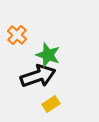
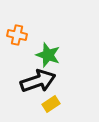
orange cross: rotated 30 degrees counterclockwise
black arrow: moved 5 px down
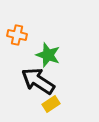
black arrow: rotated 128 degrees counterclockwise
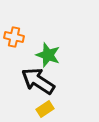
orange cross: moved 3 px left, 2 px down
yellow rectangle: moved 6 px left, 5 px down
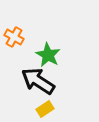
orange cross: rotated 18 degrees clockwise
green star: rotated 10 degrees clockwise
